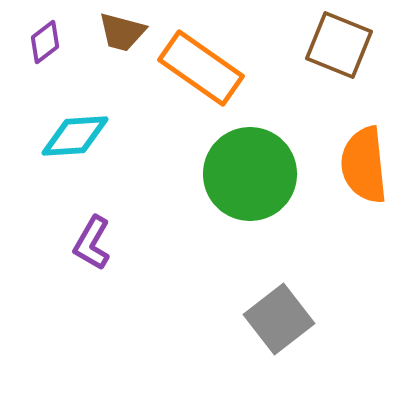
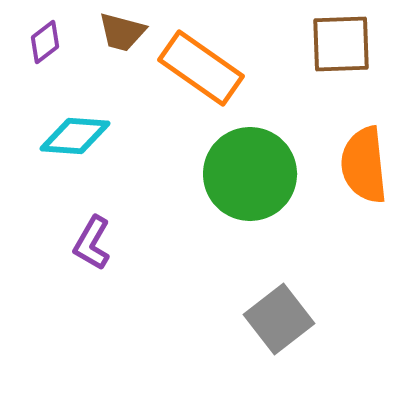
brown square: moved 2 px right, 1 px up; rotated 24 degrees counterclockwise
cyan diamond: rotated 8 degrees clockwise
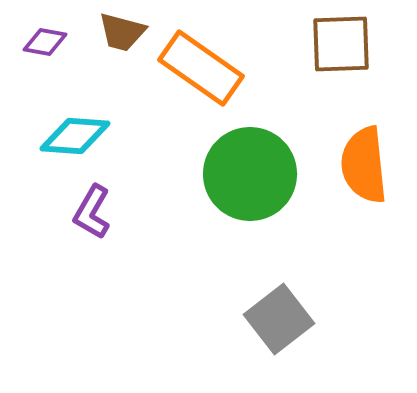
purple diamond: rotated 48 degrees clockwise
purple L-shape: moved 31 px up
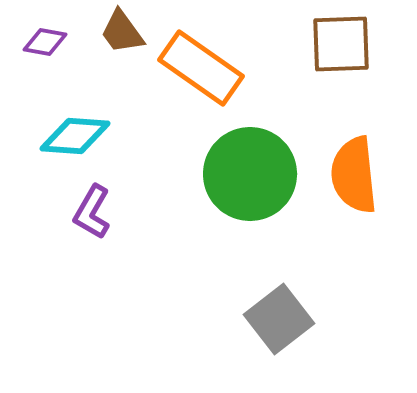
brown trapezoid: rotated 39 degrees clockwise
orange semicircle: moved 10 px left, 10 px down
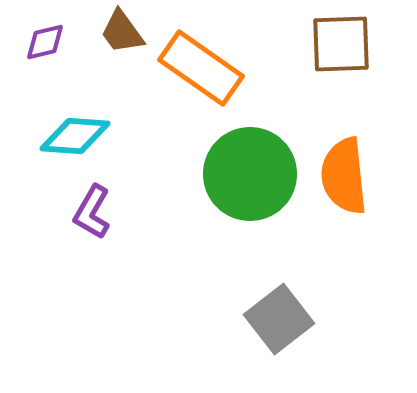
purple diamond: rotated 24 degrees counterclockwise
orange semicircle: moved 10 px left, 1 px down
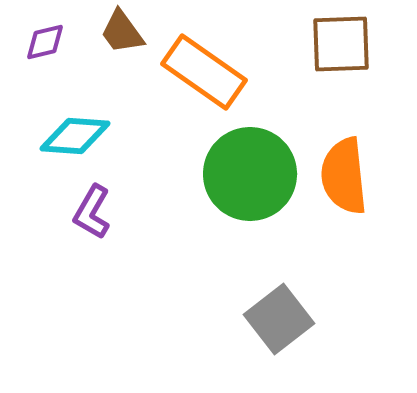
orange rectangle: moved 3 px right, 4 px down
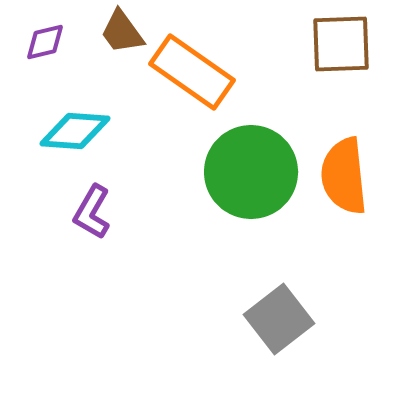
orange rectangle: moved 12 px left
cyan diamond: moved 5 px up
green circle: moved 1 px right, 2 px up
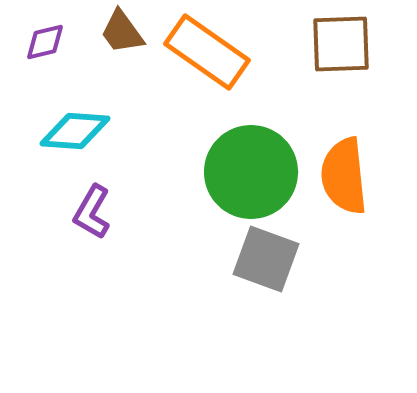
orange rectangle: moved 15 px right, 20 px up
gray square: moved 13 px left, 60 px up; rotated 32 degrees counterclockwise
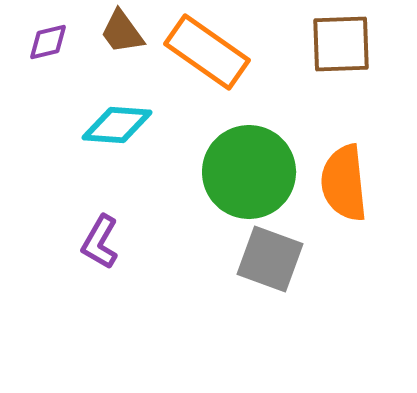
purple diamond: moved 3 px right
cyan diamond: moved 42 px right, 6 px up
green circle: moved 2 px left
orange semicircle: moved 7 px down
purple L-shape: moved 8 px right, 30 px down
gray square: moved 4 px right
